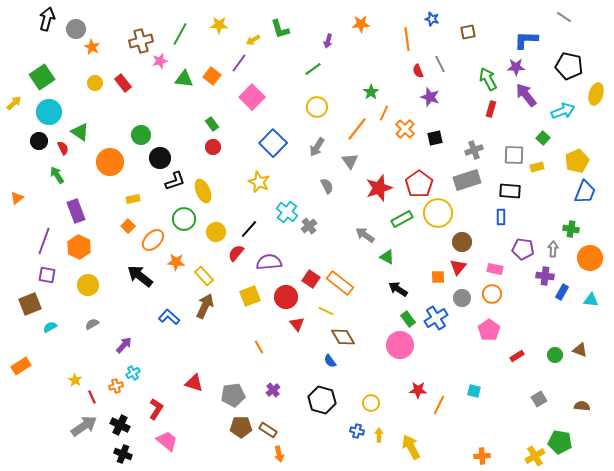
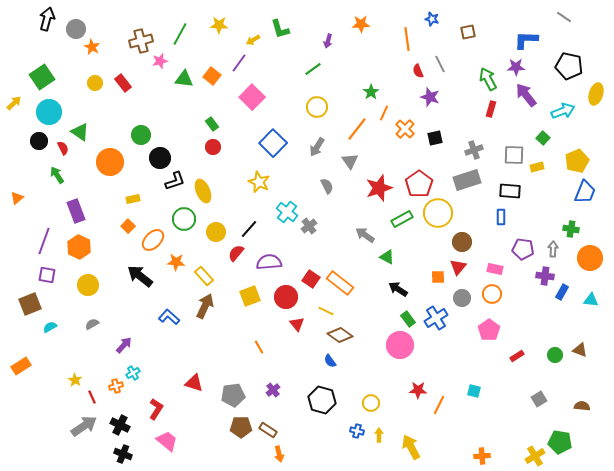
brown diamond at (343, 337): moved 3 px left, 2 px up; rotated 25 degrees counterclockwise
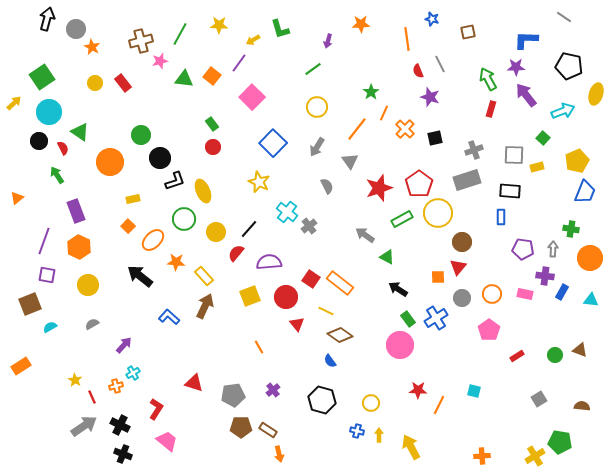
pink rectangle at (495, 269): moved 30 px right, 25 px down
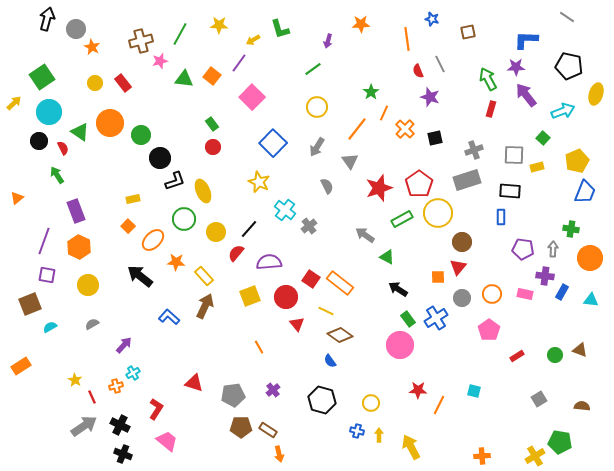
gray line at (564, 17): moved 3 px right
orange circle at (110, 162): moved 39 px up
cyan cross at (287, 212): moved 2 px left, 2 px up
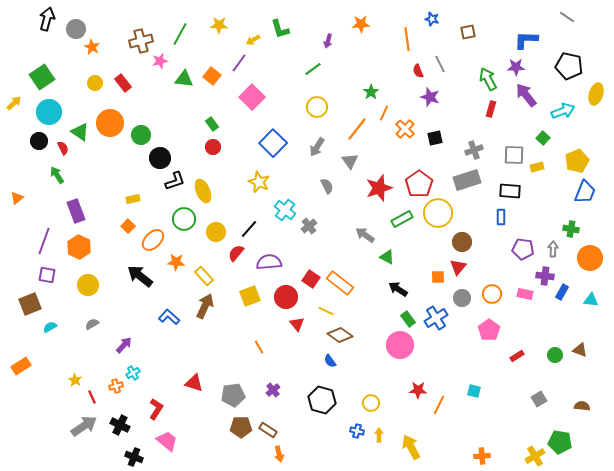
black cross at (123, 454): moved 11 px right, 3 px down
